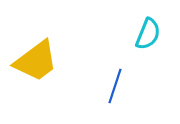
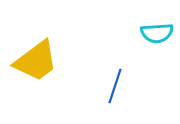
cyan semicircle: moved 9 px right, 1 px up; rotated 64 degrees clockwise
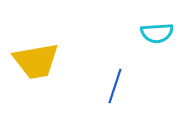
yellow trapezoid: rotated 27 degrees clockwise
